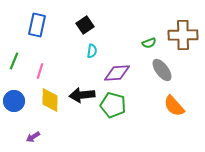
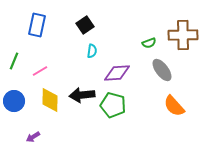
pink line: rotated 42 degrees clockwise
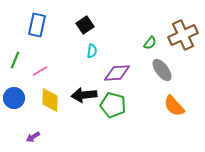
brown cross: rotated 24 degrees counterclockwise
green semicircle: moved 1 px right; rotated 32 degrees counterclockwise
green line: moved 1 px right, 1 px up
black arrow: moved 2 px right
blue circle: moved 3 px up
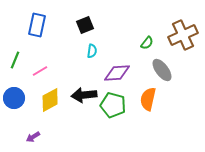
black square: rotated 12 degrees clockwise
green semicircle: moved 3 px left
yellow diamond: rotated 60 degrees clockwise
orange semicircle: moved 26 px left, 7 px up; rotated 55 degrees clockwise
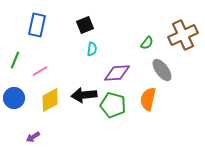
cyan semicircle: moved 2 px up
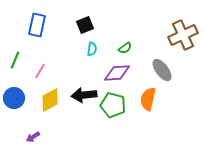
green semicircle: moved 22 px left, 5 px down; rotated 16 degrees clockwise
pink line: rotated 28 degrees counterclockwise
